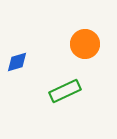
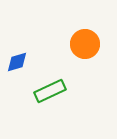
green rectangle: moved 15 px left
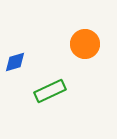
blue diamond: moved 2 px left
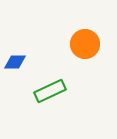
blue diamond: rotated 15 degrees clockwise
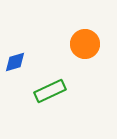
blue diamond: rotated 15 degrees counterclockwise
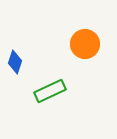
blue diamond: rotated 55 degrees counterclockwise
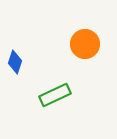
green rectangle: moved 5 px right, 4 px down
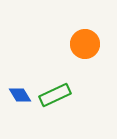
blue diamond: moved 5 px right, 33 px down; rotated 50 degrees counterclockwise
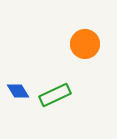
blue diamond: moved 2 px left, 4 px up
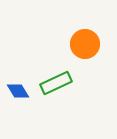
green rectangle: moved 1 px right, 12 px up
